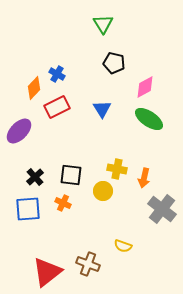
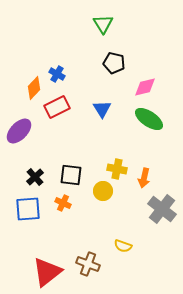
pink diamond: rotated 15 degrees clockwise
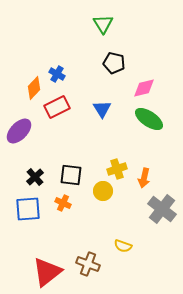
pink diamond: moved 1 px left, 1 px down
yellow cross: rotated 30 degrees counterclockwise
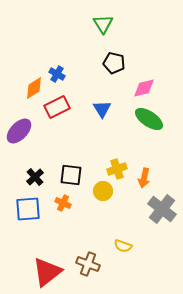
orange diamond: rotated 15 degrees clockwise
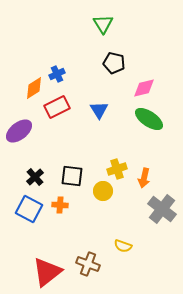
blue cross: rotated 35 degrees clockwise
blue triangle: moved 3 px left, 1 px down
purple ellipse: rotated 8 degrees clockwise
black square: moved 1 px right, 1 px down
orange cross: moved 3 px left, 2 px down; rotated 21 degrees counterclockwise
blue square: moved 1 px right; rotated 32 degrees clockwise
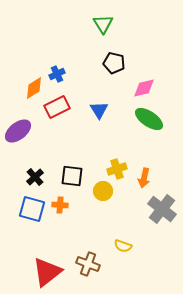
purple ellipse: moved 1 px left
blue square: moved 3 px right; rotated 12 degrees counterclockwise
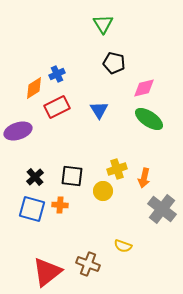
purple ellipse: rotated 20 degrees clockwise
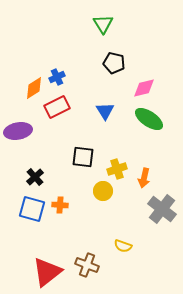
blue cross: moved 3 px down
blue triangle: moved 6 px right, 1 px down
purple ellipse: rotated 8 degrees clockwise
black square: moved 11 px right, 19 px up
brown cross: moved 1 px left, 1 px down
